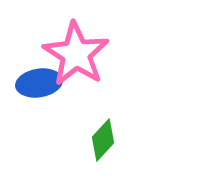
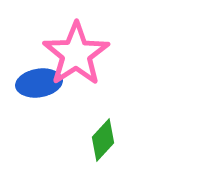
pink star: rotated 6 degrees clockwise
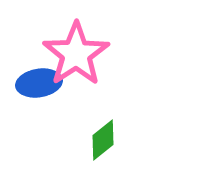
green diamond: rotated 9 degrees clockwise
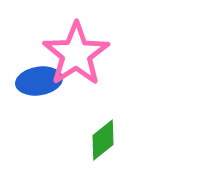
blue ellipse: moved 2 px up
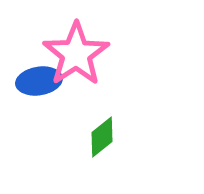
green diamond: moved 1 px left, 3 px up
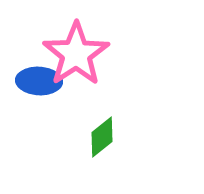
blue ellipse: rotated 12 degrees clockwise
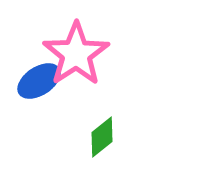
blue ellipse: rotated 36 degrees counterclockwise
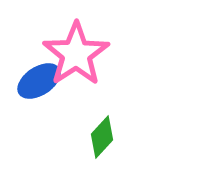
green diamond: rotated 9 degrees counterclockwise
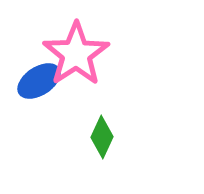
green diamond: rotated 18 degrees counterclockwise
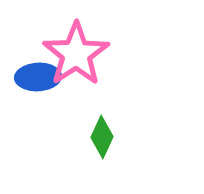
blue ellipse: moved 1 px left, 4 px up; rotated 30 degrees clockwise
